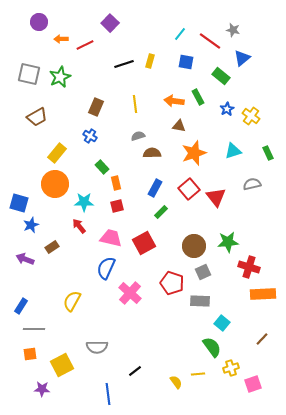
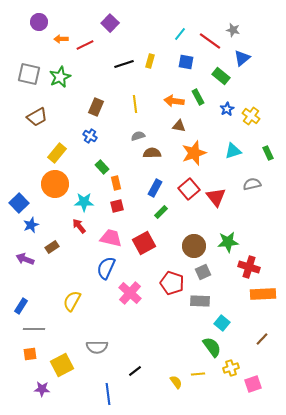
blue square at (19, 203): rotated 30 degrees clockwise
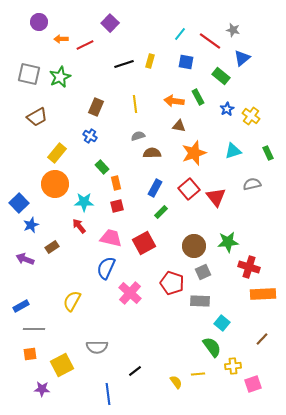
blue rectangle at (21, 306): rotated 28 degrees clockwise
yellow cross at (231, 368): moved 2 px right, 2 px up; rotated 14 degrees clockwise
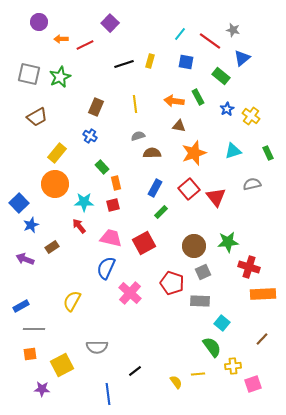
red square at (117, 206): moved 4 px left, 1 px up
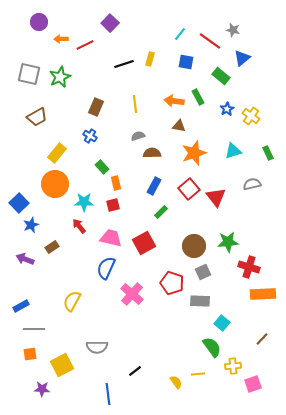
yellow rectangle at (150, 61): moved 2 px up
blue rectangle at (155, 188): moved 1 px left, 2 px up
pink cross at (130, 293): moved 2 px right, 1 px down
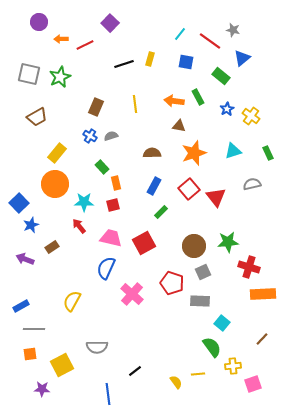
gray semicircle at (138, 136): moved 27 px left
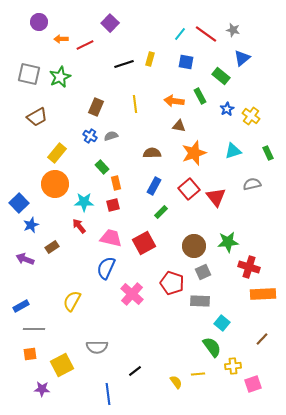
red line at (210, 41): moved 4 px left, 7 px up
green rectangle at (198, 97): moved 2 px right, 1 px up
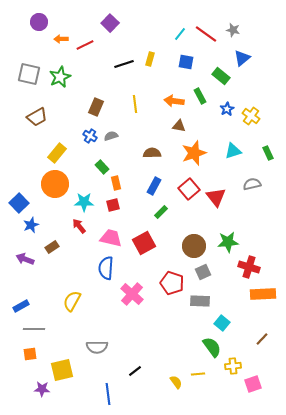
blue semicircle at (106, 268): rotated 20 degrees counterclockwise
yellow square at (62, 365): moved 5 px down; rotated 15 degrees clockwise
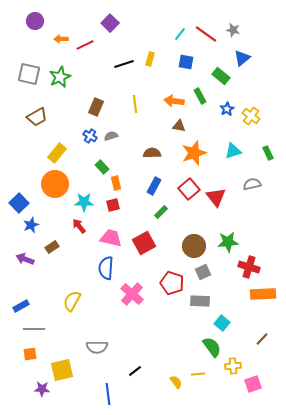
purple circle at (39, 22): moved 4 px left, 1 px up
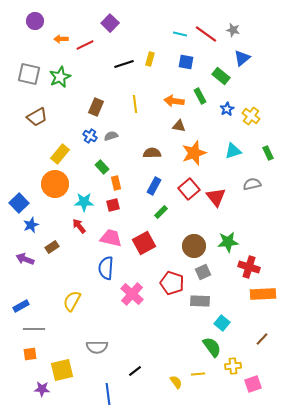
cyan line at (180, 34): rotated 64 degrees clockwise
yellow rectangle at (57, 153): moved 3 px right, 1 px down
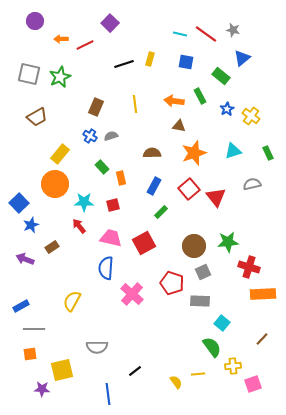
orange rectangle at (116, 183): moved 5 px right, 5 px up
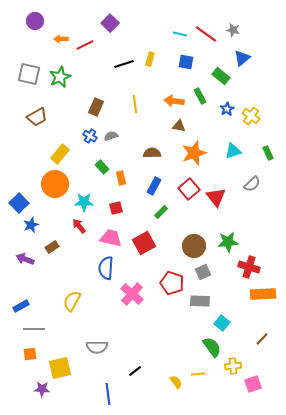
gray semicircle at (252, 184): rotated 150 degrees clockwise
red square at (113, 205): moved 3 px right, 3 px down
yellow square at (62, 370): moved 2 px left, 2 px up
